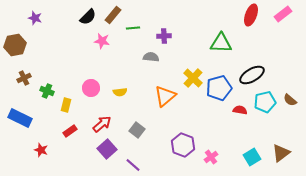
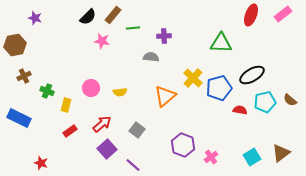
brown cross: moved 2 px up
blue rectangle: moved 1 px left
red star: moved 13 px down
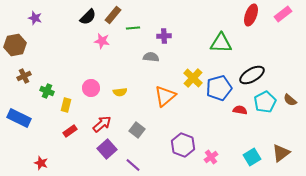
cyan pentagon: rotated 15 degrees counterclockwise
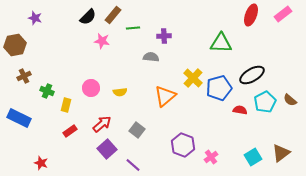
cyan square: moved 1 px right
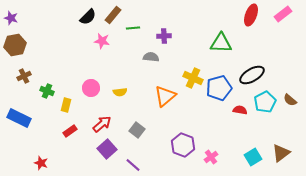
purple star: moved 24 px left
yellow cross: rotated 18 degrees counterclockwise
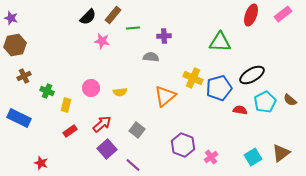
green triangle: moved 1 px left, 1 px up
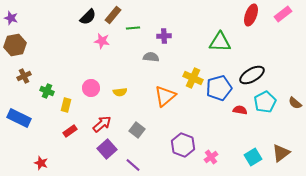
brown semicircle: moved 5 px right, 3 px down
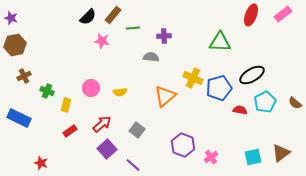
cyan square: rotated 18 degrees clockwise
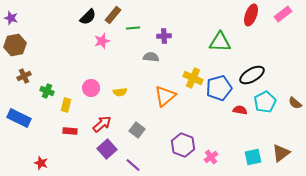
pink star: rotated 28 degrees counterclockwise
red rectangle: rotated 40 degrees clockwise
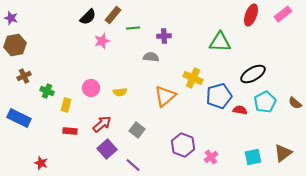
black ellipse: moved 1 px right, 1 px up
blue pentagon: moved 8 px down
brown triangle: moved 2 px right
